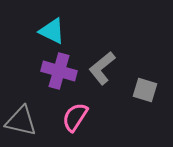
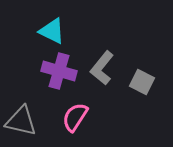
gray L-shape: rotated 12 degrees counterclockwise
gray square: moved 3 px left, 8 px up; rotated 10 degrees clockwise
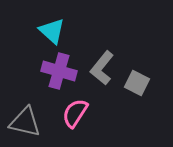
cyan triangle: rotated 16 degrees clockwise
gray square: moved 5 px left, 1 px down
pink semicircle: moved 4 px up
gray triangle: moved 4 px right, 1 px down
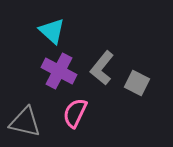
purple cross: rotated 12 degrees clockwise
pink semicircle: rotated 8 degrees counterclockwise
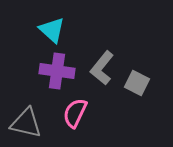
cyan triangle: moved 1 px up
purple cross: moved 2 px left; rotated 20 degrees counterclockwise
gray triangle: moved 1 px right, 1 px down
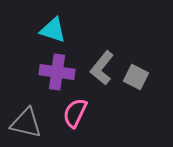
cyan triangle: moved 1 px right; rotated 24 degrees counterclockwise
purple cross: moved 1 px down
gray square: moved 1 px left, 6 px up
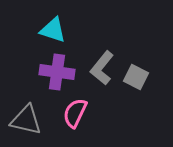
gray triangle: moved 3 px up
